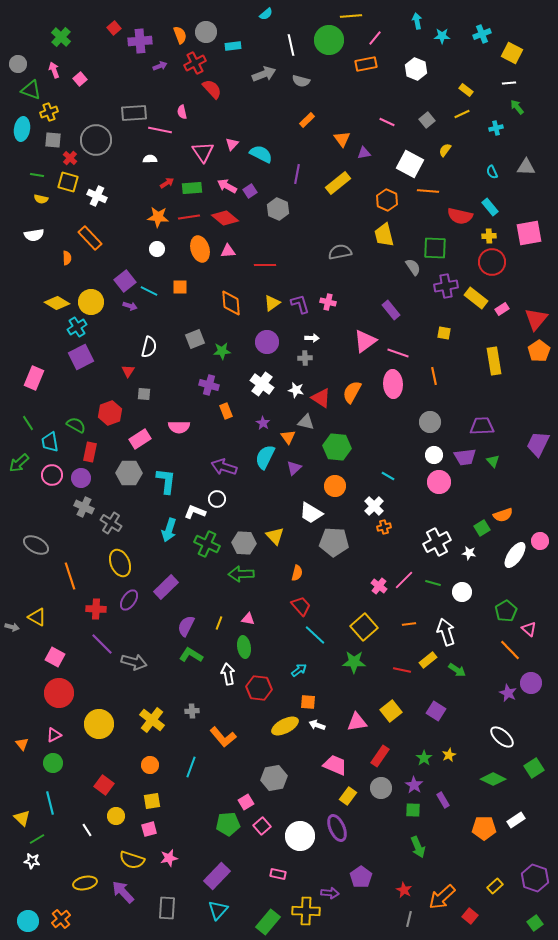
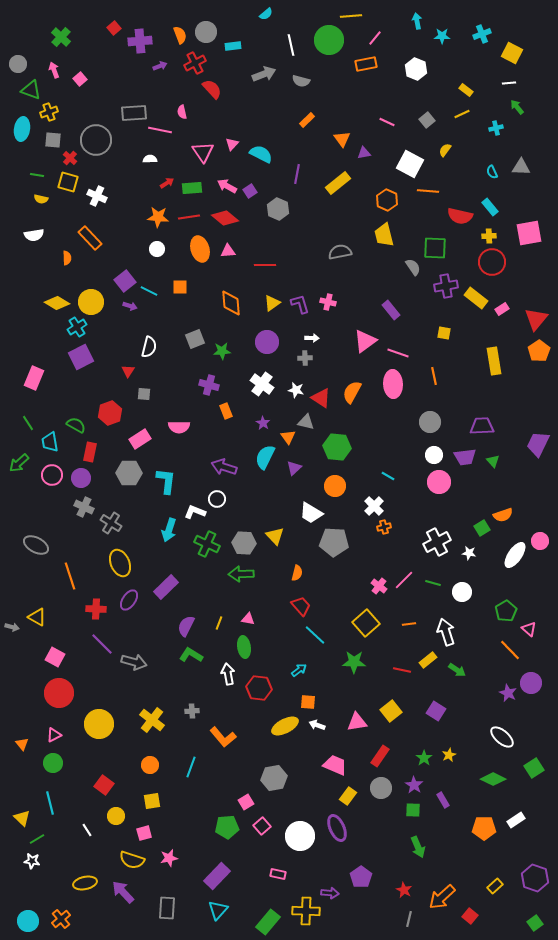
gray triangle at (526, 167): moved 5 px left
yellow square at (364, 627): moved 2 px right, 4 px up
green pentagon at (228, 824): moved 1 px left, 3 px down
pink square at (149, 829): moved 5 px left, 4 px down
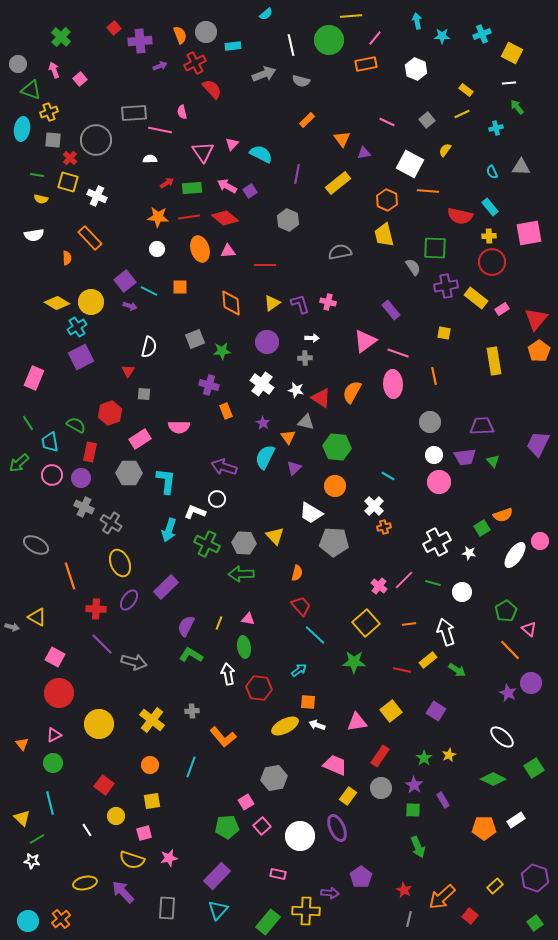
gray hexagon at (278, 209): moved 10 px right, 11 px down
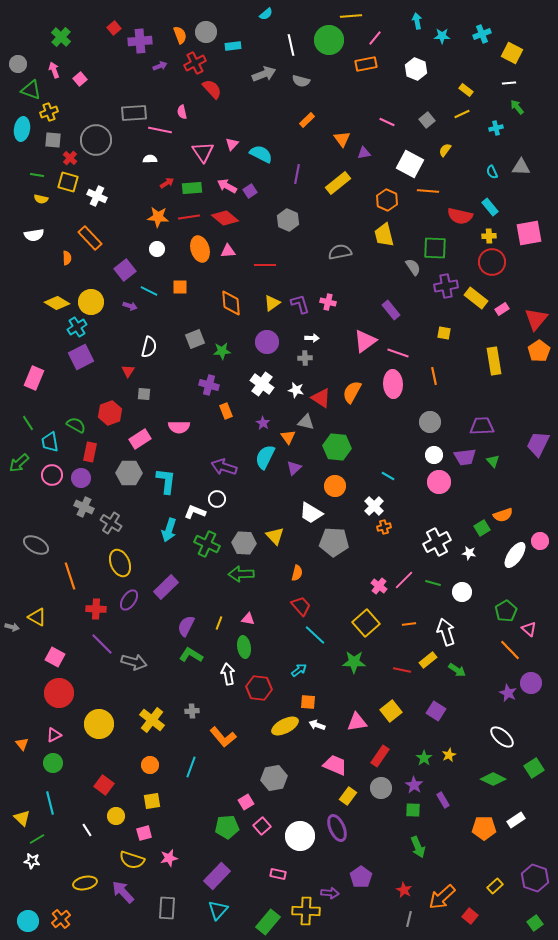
purple square at (125, 281): moved 11 px up
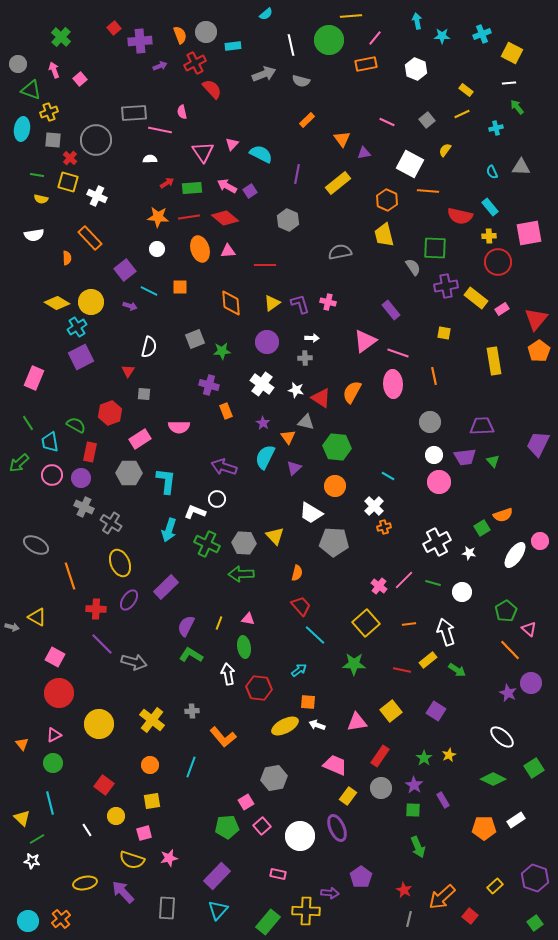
red circle at (492, 262): moved 6 px right
green star at (354, 662): moved 2 px down
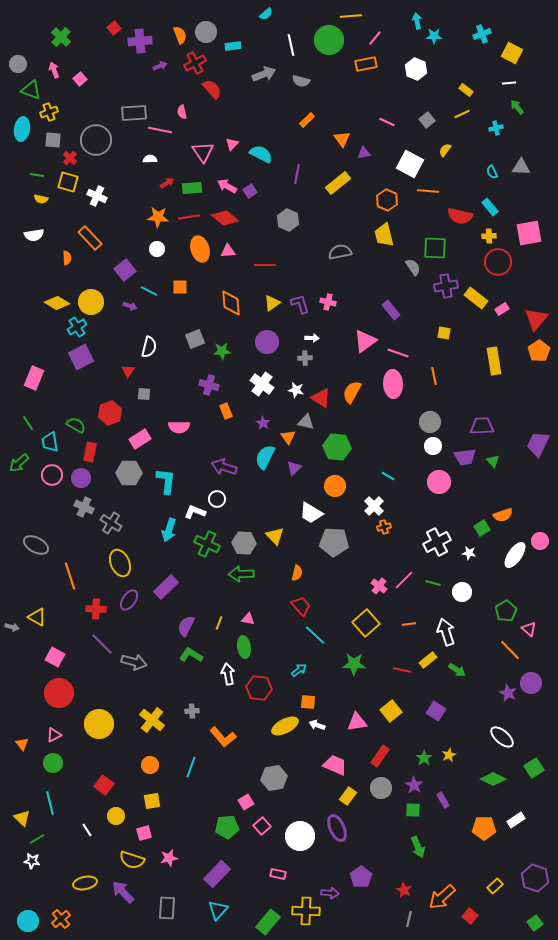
cyan star at (442, 36): moved 8 px left
white circle at (434, 455): moved 1 px left, 9 px up
purple rectangle at (217, 876): moved 2 px up
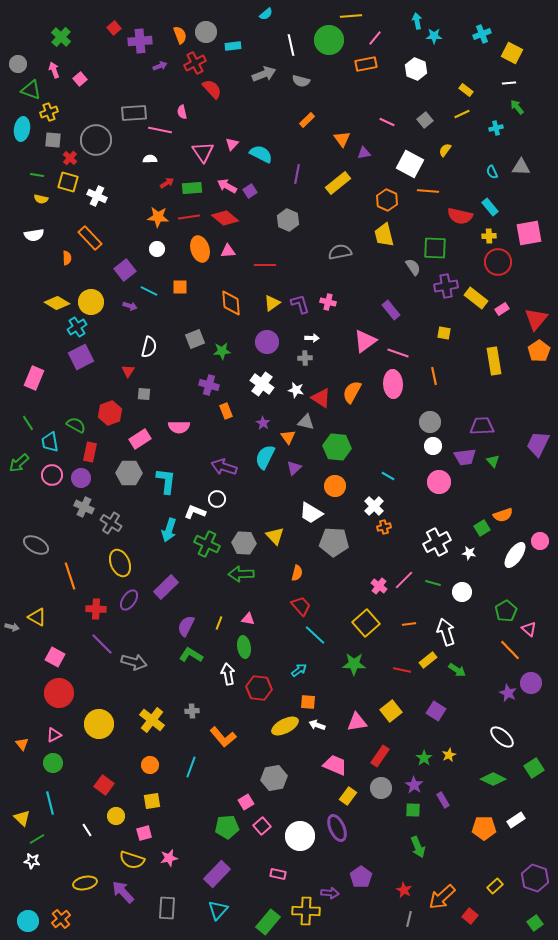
gray square at (427, 120): moved 2 px left
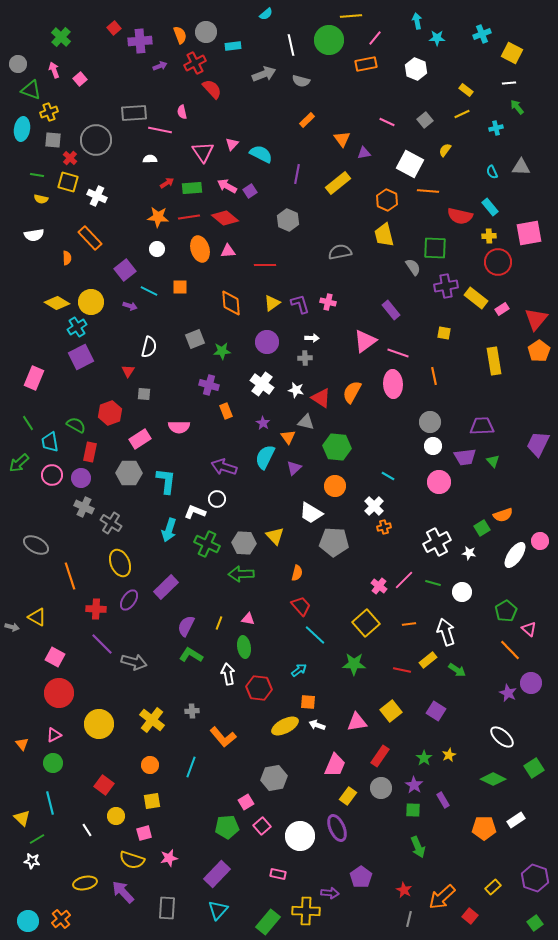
cyan star at (434, 36): moved 3 px right, 2 px down
pink trapezoid at (335, 765): rotated 90 degrees clockwise
yellow rectangle at (495, 886): moved 2 px left, 1 px down
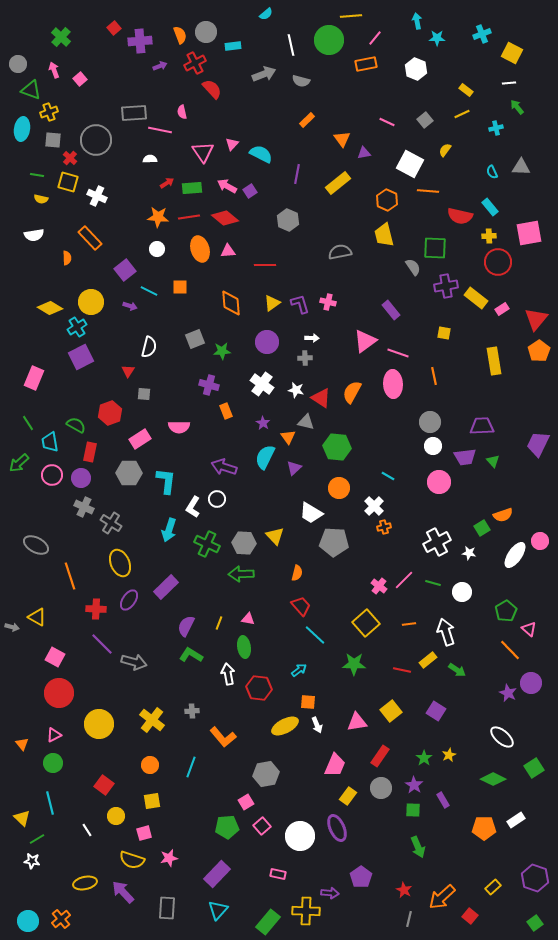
yellow diamond at (57, 303): moved 7 px left, 5 px down
orange circle at (335, 486): moved 4 px right, 2 px down
white L-shape at (195, 512): moved 2 px left, 5 px up; rotated 80 degrees counterclockwise
white arrow at (317, 725): rotated 133 degrees counterclockwise
gray hexagon at (274, 778): moved 8 px left, 4 px up
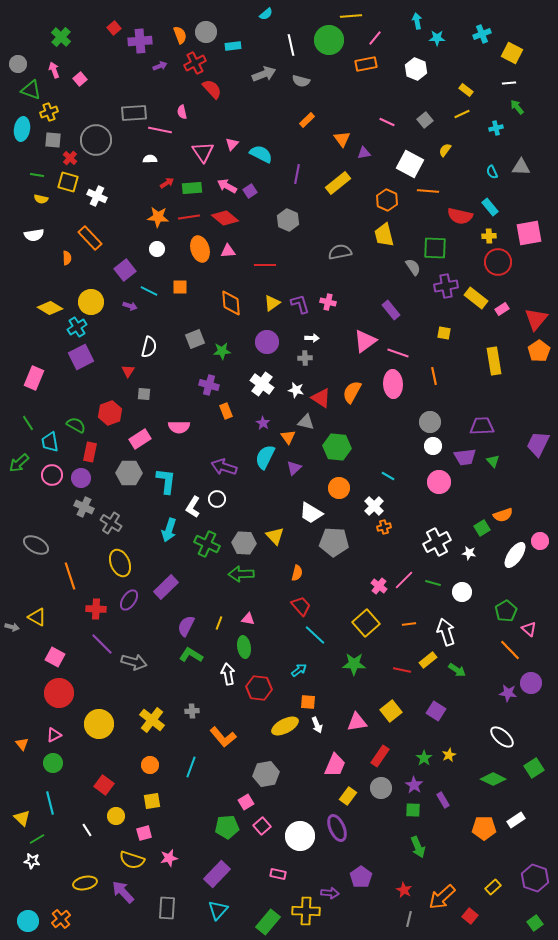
purple star at (508, 693): rotated 18 degrees counterclockwise
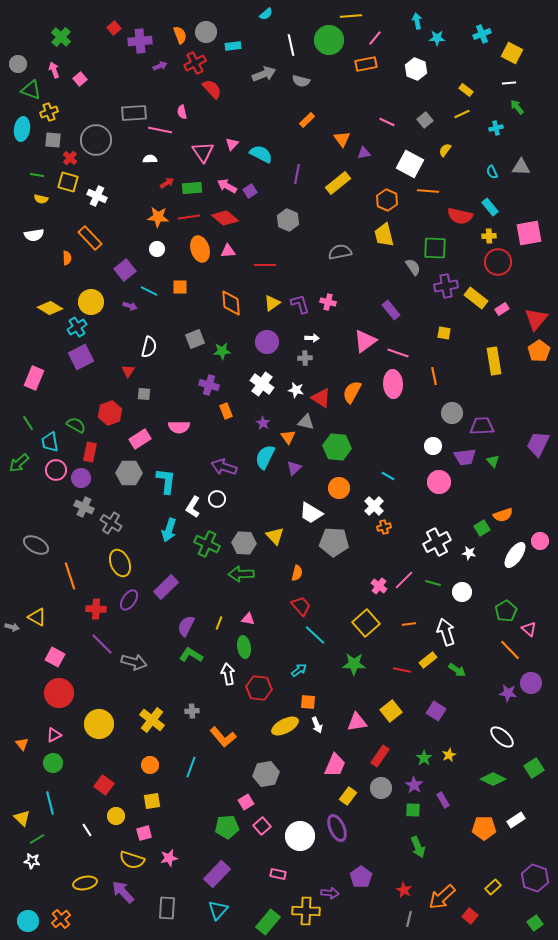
gray circle at (430, 422): moved 22 px right, 9 px up
pink circle at (52, 475): moved 4 px right, 5 px up
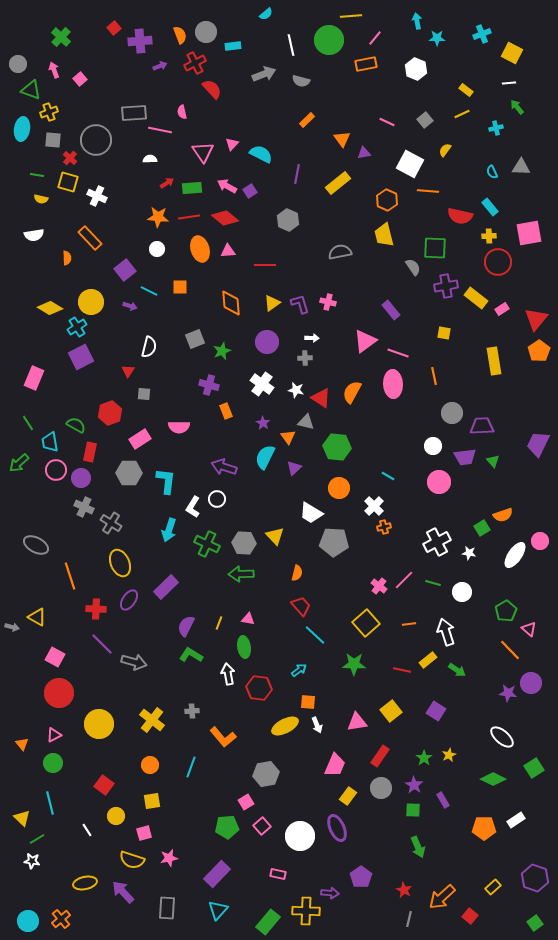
green star at (222, 351): rotated 18 degrees counterclockwise
